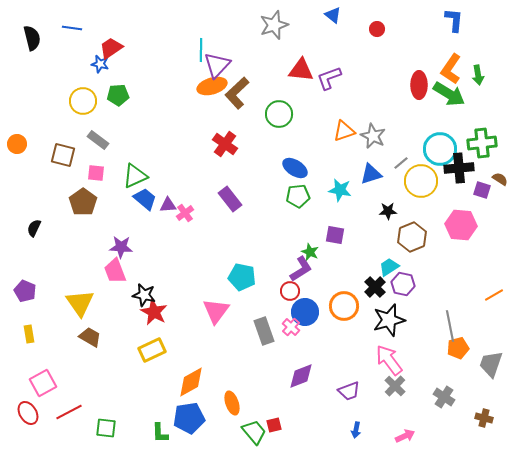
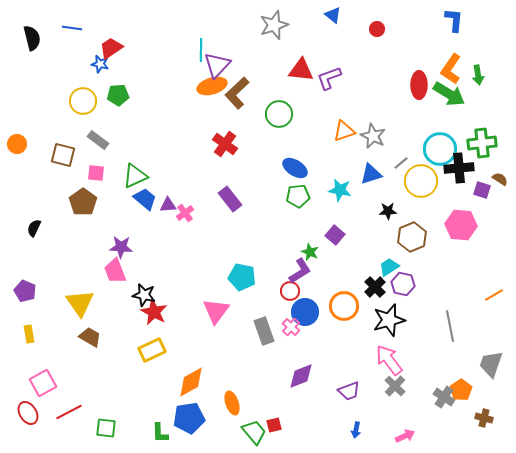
purple square at (335, 235): rotated 30 degrees clockwise
purple L-shape at (301, 269): moved 1 px left, 2 px down
orange pentagon at (458, 348): moved 3 px right, 42 px down; rotated 20 degrees counterclockwise
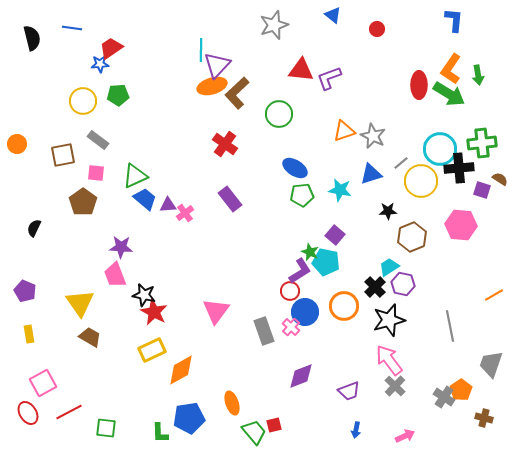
blue star at (100, 64): rotated 18 degrees counterclockwise
brown square at (63, 155): rotated 25 degrees counterclockwise
green pentagon at (298, 196): moved 4 px right, 1 px up
pink trapezoid at (115, 271): moved 4 px down
cyan pentagon at (242, 277): moved 84 px right, 15 px up
orange diamond at (191, 382): moved 10 px left, 12 px up
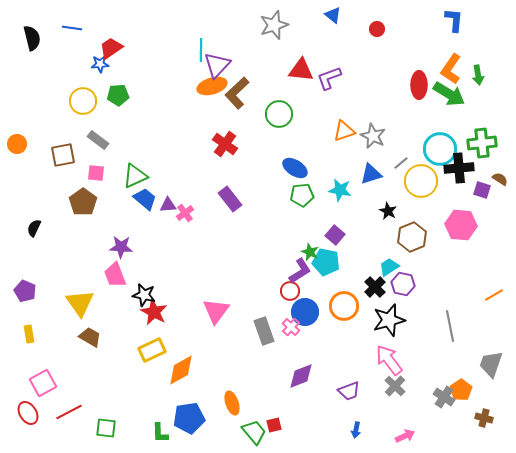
black star at (388, 211): rotated 30 degrees clockwise
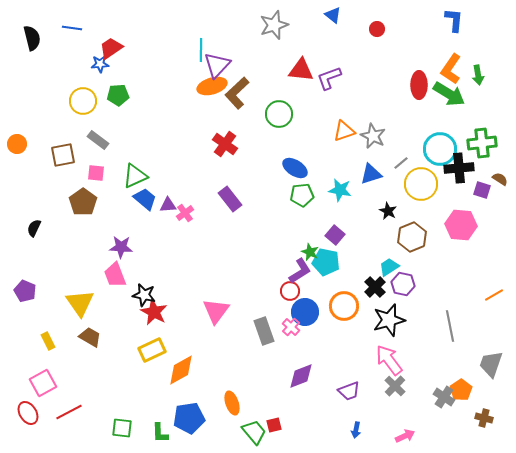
yellow circle at (421, 181): moved 3 px down
yellow rectangle at (29, 334): moved 19 px right, 7 px down; rotated 18 degrees counterclockwise
green square at (106, 428): moved 16 px right
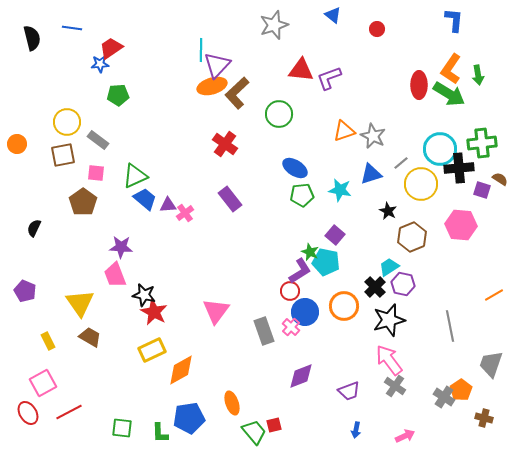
yellow circle at (83, 101): moved 16 px left, 21 px down
gray cross at (395, 386): rotated 10 degrees counterclockwise
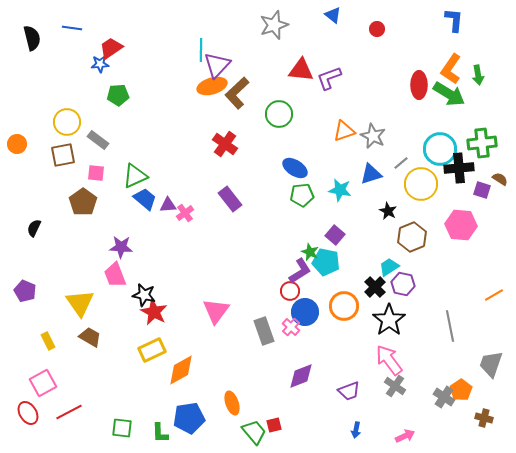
black star at (389, 320): rotated 20 degrees counterclockwise
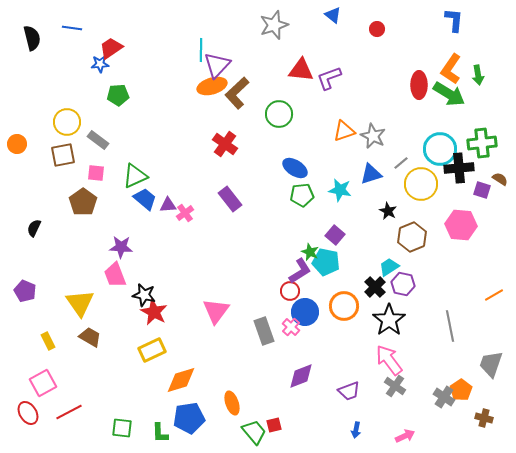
orange diamond at (181, 370): moved 10 px down; rotated 12 degrees clockwise
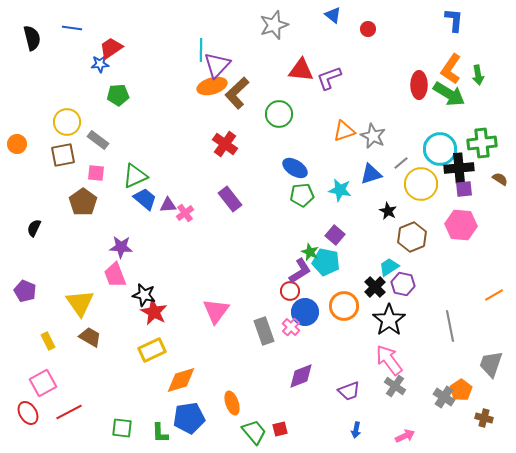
red circle at (377, 29): moved 9 px left
purple square at (482, 190): moved 18 px left, 1 px up; rotated 24 degrees counterclockwise
red square at (274, 425): moved 6 px right, 4 px down
